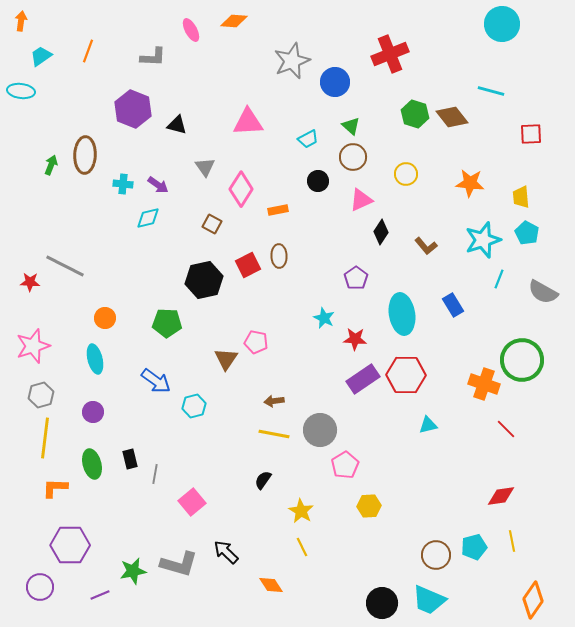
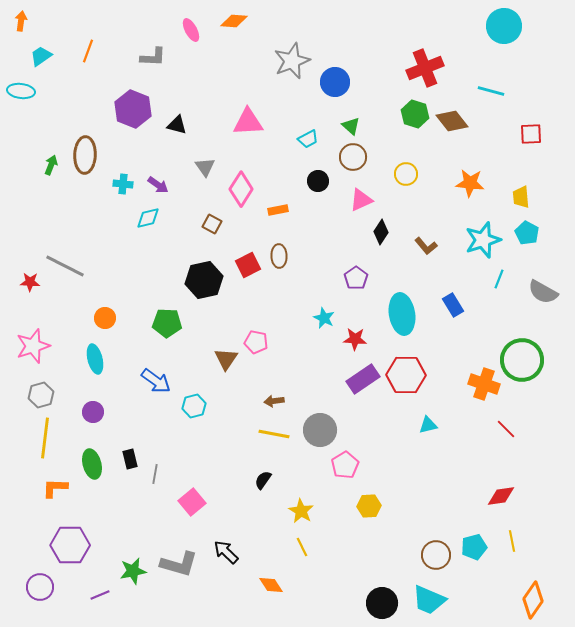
cyan circle at (502, 24): moved 2 px right, 2 px down
red cross at (390, 54): moved 35 px right, 14 px down
brown diamond at (452, 117): moved 4 px down
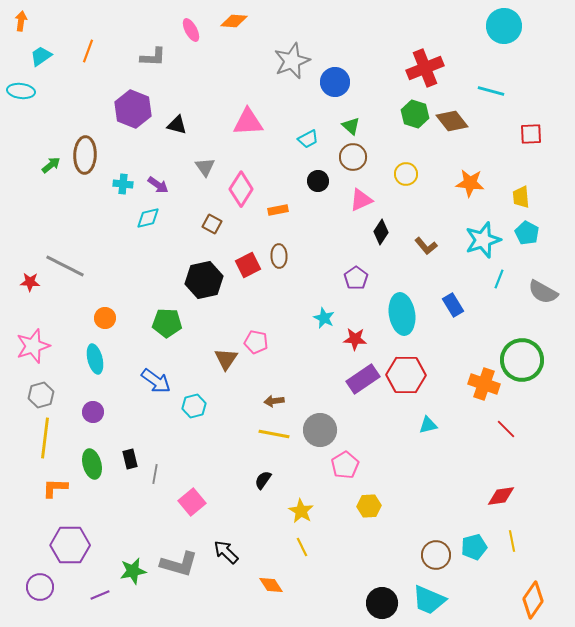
green arrow at (51, 165): rotated 30 degrees clockwise
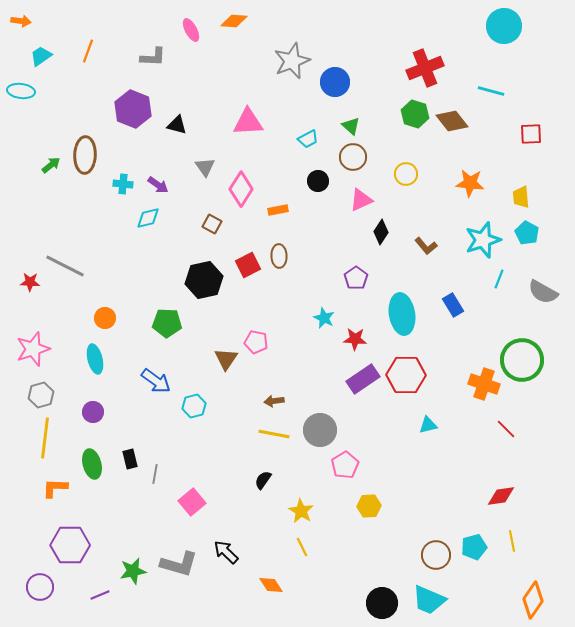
orange arrow at (21, 21): rotated 90 degrees clockwise
pink star at (33, 346): moved 3 px down
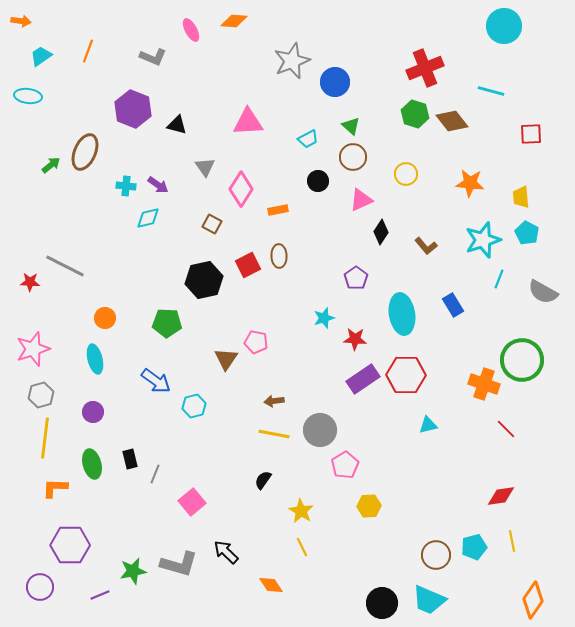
gray L-shape at (153, 57): rotated 20 degrees clockwise
cyan ellipse at (21, 91): moved 7 px right, 5 px down
brown ellipse at (85, 155): moved 3 px up; rotated 21 degrees clockwise
cyan cross at (123, 184): moved 3 px right, 2 px down
cyan star at (324, 318): rotated 30 degrees clockwise
gray line at (155, 474): rotated 12 degrees clockwise
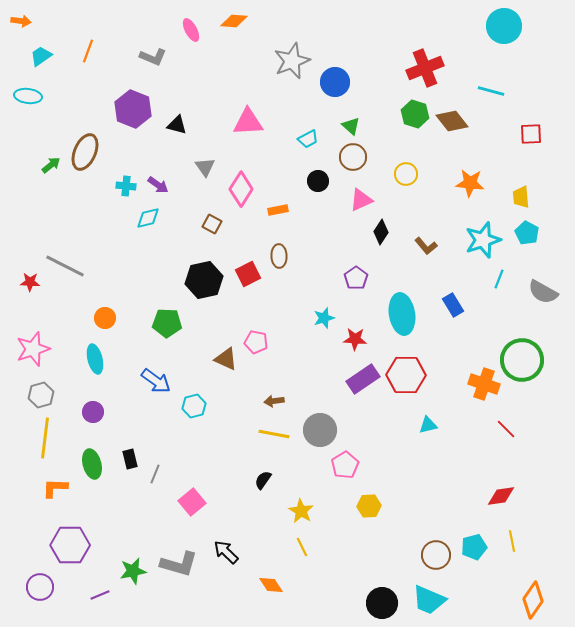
red square at (248, 265): moved 9 px down
brown triangle at (226, 359): rotated 40 degrees counterclockwise
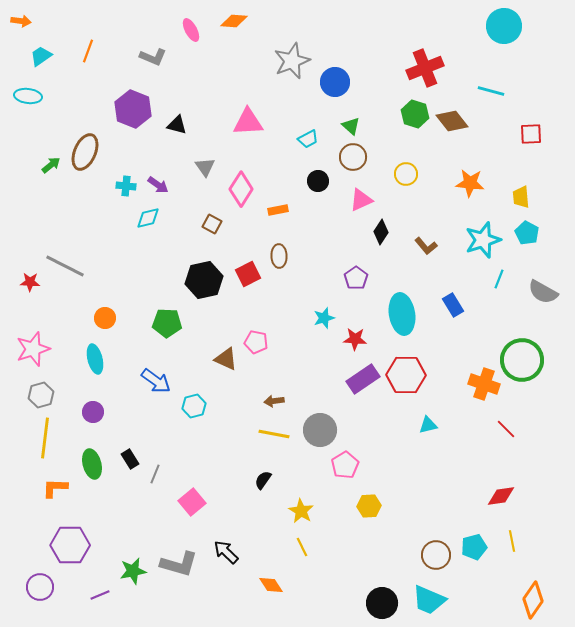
black rectangle at (130, 459): rotated 18 degrees counterclockwise
